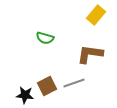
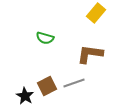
yellow rectangle: moved 2 px up
black star: moved 1 px down; rotated 24 degrees clockwise
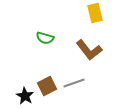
yellow rectangle: moved 1 px left; rotated 54 degrees counterclockwise
brown L-shape: moved 1 px left, 4 px up; rotated 136 degrees counterclockwise
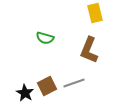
brown L-shape: rotated 60 degrees clockwise
black star: moved 3 px up
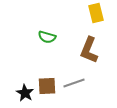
yellow rectangle: moved 1 px right
green semicircle: moved 2 px right, 1 px up
brown square: rotated 24 degrees clockwise
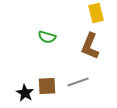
brown L-shape: moved 1 px right, 4 px up
gray line: moved 4 px right, 1 px up
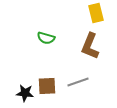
green semicircle: moved 1 px left, 1 px down
black star: rotated 24 degrees counterclockwise
